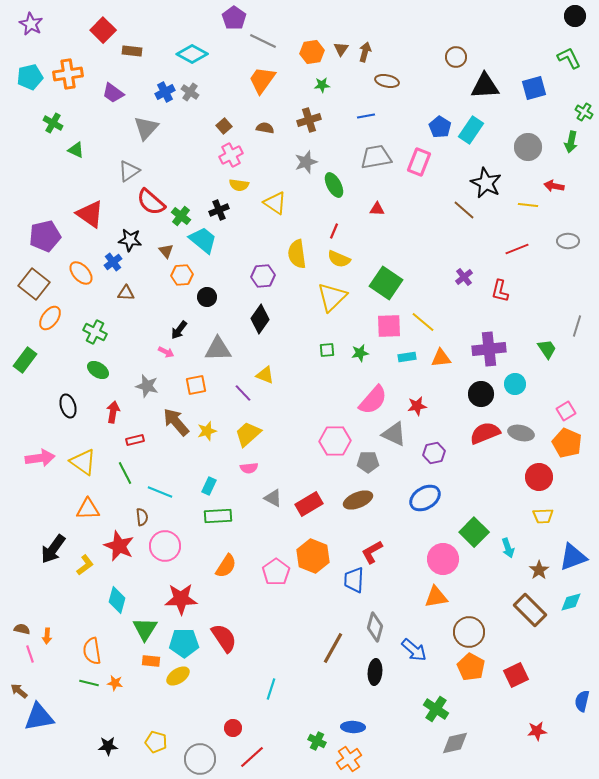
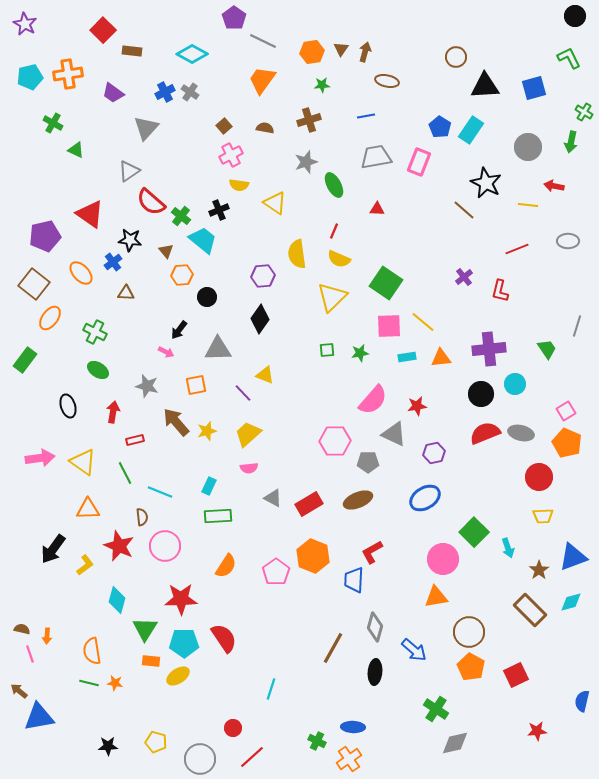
purple star at (31, 24): moved 6 px left
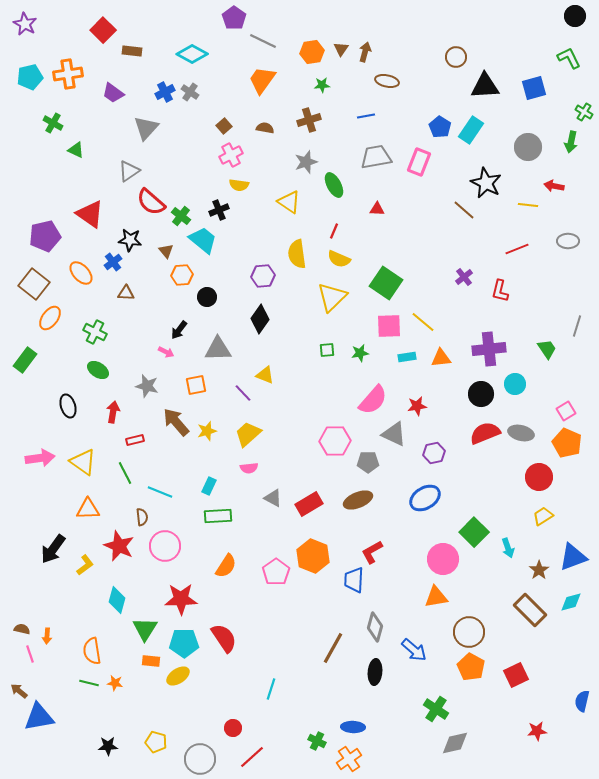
yellow triangle at (275, 203): moved 14 px right, 1 px up
yellow trapezoid at (543, 516): rotated 150 degrees clockwise
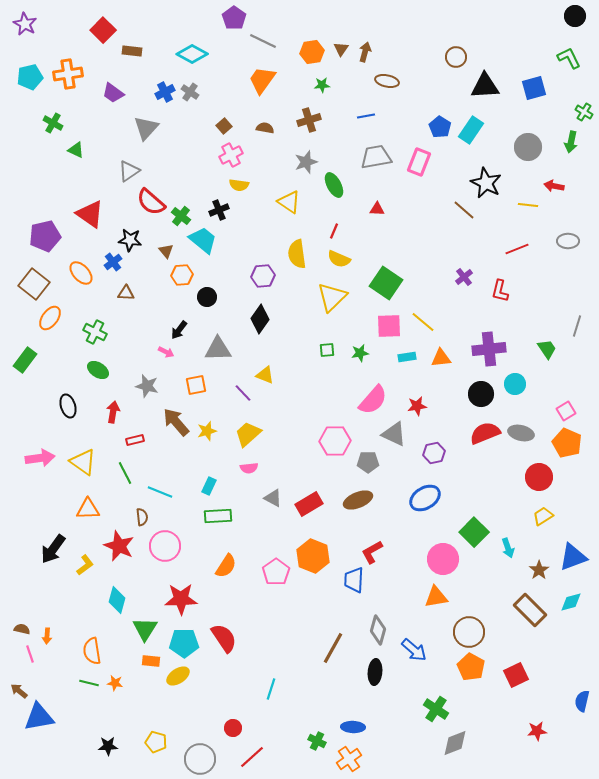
gray diamond at (375, 627): moved 3 px right, 3 px down
gray diamond at (455, 743): rotated 8 degrees counterclockwise
